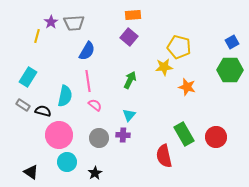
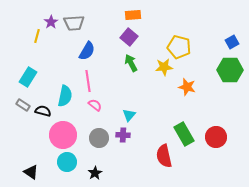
green arrow: moved 1 px right, 17 px up; rotated 54 degrees counterclockwise
pink circle: moved 4 px right
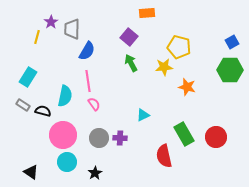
orange rectangle: moved 14 px right, 2 px up
gray trapezoid: moved 2 px left, 6 px down; rotated 95 degrees clockwise
yellow line: moved 1 px down
pink semicircle: moved 1 px left, 1 px up; rotated 16 degrees clockwise
cyan triangle: moved 14 px right; rotated 24 degrees clockwise
purple cross: moved 3 px left, 3 px down
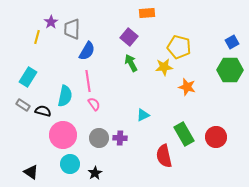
cyan circle: moved 3 px right, 2 px down
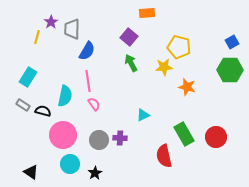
gray circle: moved 2 px down
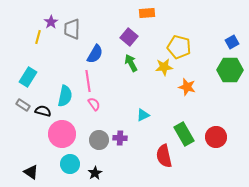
yellow line: moved 1 px right
blue semicircle: moved 8 px right, 3 px down
pink circle: moved 1 px left, 1 px up
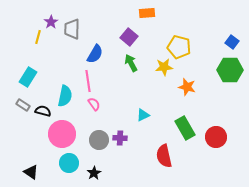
blue square: rotated 24 degrees counterclockwise
green rectangle: moved 1 px right, 6 px up
cyan circle: moved 1 px left, 1 px up
black star: moved 1 px left
